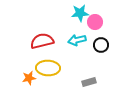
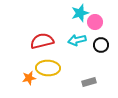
cyan star: rotated 12 degrees counterclockwise
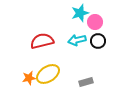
black circle: moved 3 px left, 4 px up
yellow ellipse: moved 6 px down; rotated 35 degrees counterclockwise
gray rectangle: moved 3 px left
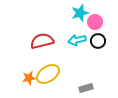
gray rectangle: moved 6 px down
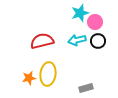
yellow ellipse: rotated 50 degrees counterclockwise
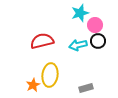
pink circle: moved 3 px down
cyan arrow: moved 1 px right, 5 px down
yellow ellipse: moved 2 px right, 1 px down
orange star: moved 4 px right, 7 px down; rotated 16 degrees counterclockwise
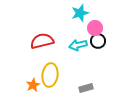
pink circle: moved 3 px down
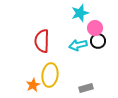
red semicircle: rotated 75 degrees counterclockwise
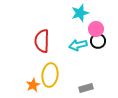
pink circle: moved 1 px right, 1 px down
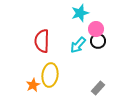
cyan arrow: rotated 36 degrees counterclockwise
gray rectangle: moved 12 px right; rotated 32 degrees counterclockwise
